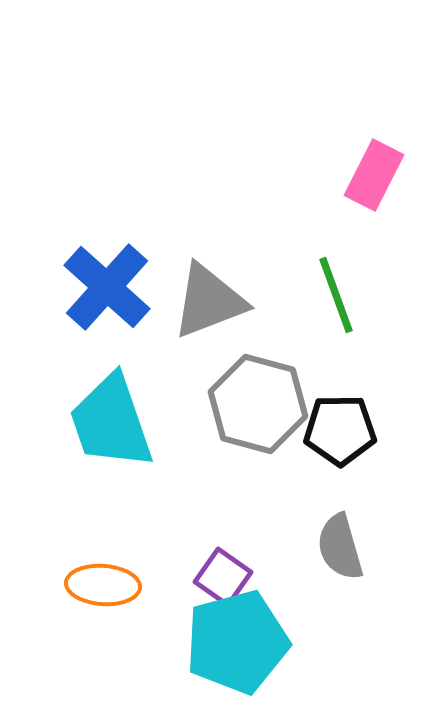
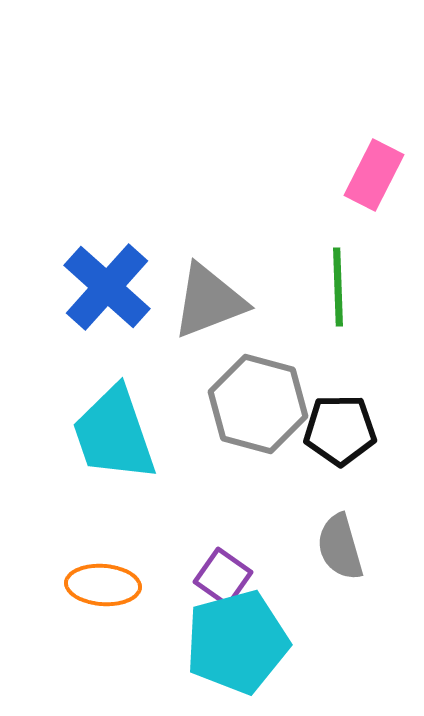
green line: moved 2 px right, 8 px up; rotated 18 degrees clockwise
cyan trapezoid: moved 3 px right, 12 px down
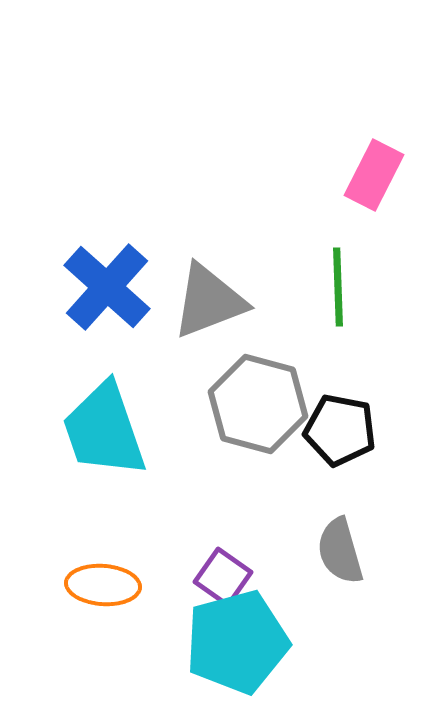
black pentagon: rotated 12 degrees clockwise
cyan trapezoid: moved 10 px left, 4 px up
gray semicircle: moved 4 px down
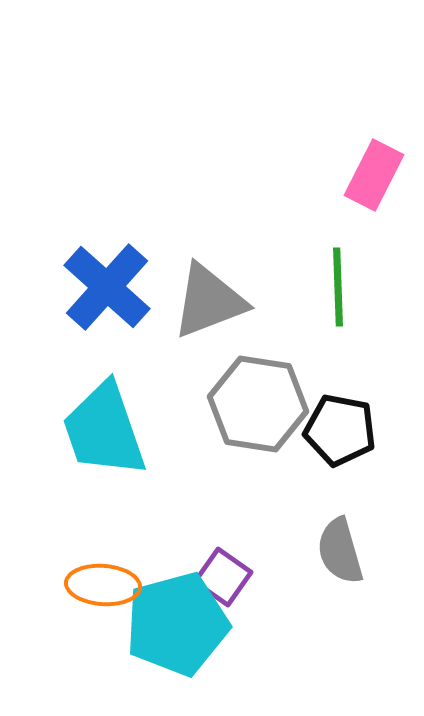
gray hexagon: rotated 6 degrees counterclockwise
cyan pentagon: moved 60 px left, 18 px up
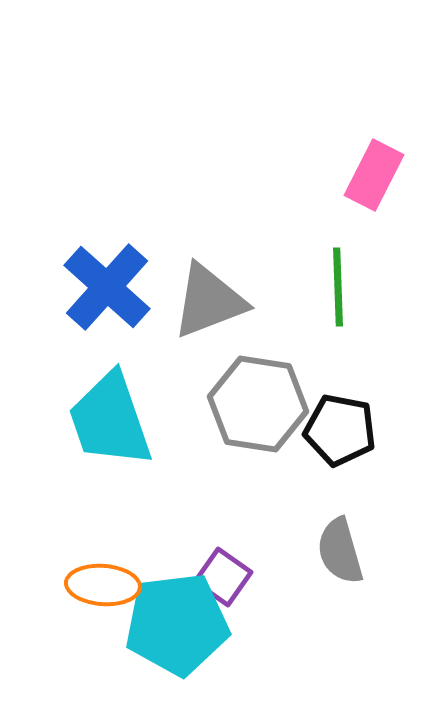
cyan trapezoid: moved 6 px right, 10 px up
cyan pentagon: rotated 8 degrees clockwise
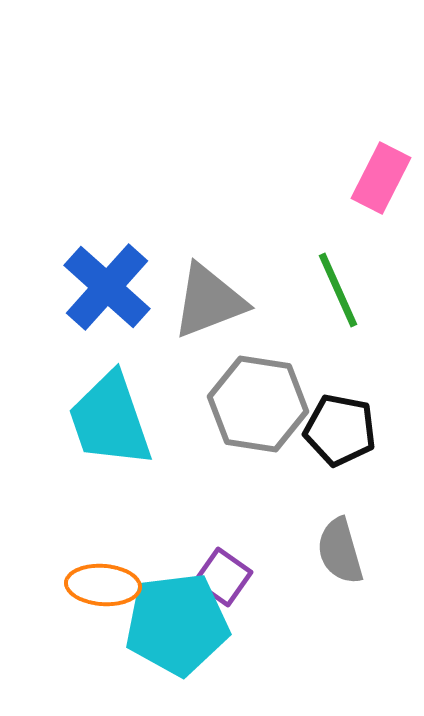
pink rectangle: moved 7 px right, 3 px down
green line: moved 3 px down; rotated 22 degrees counterclockwise
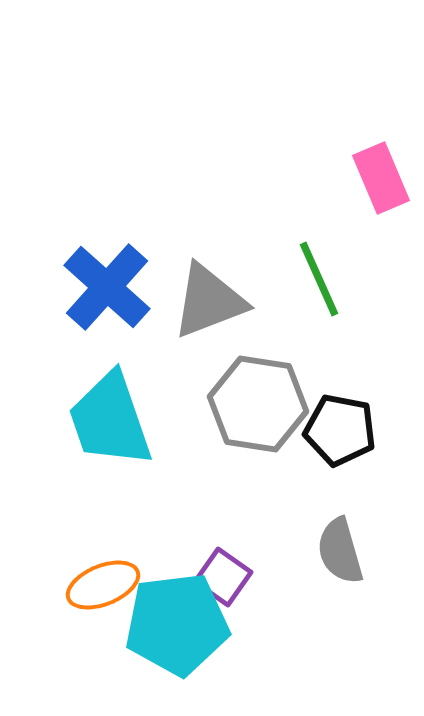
pink rectangle: rotated 50 degrees counterclockwise
green line: moved 19 px left, 11 px up
orange ellipse: rotated 26 degrees counterclockwise
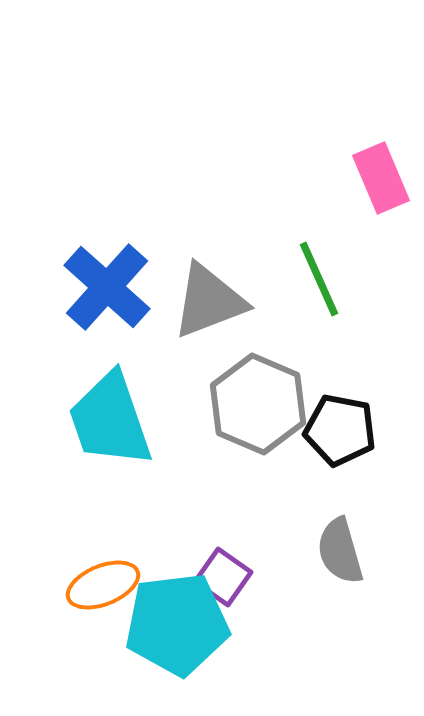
gray hexagon: rotated 14 degrees clockwise
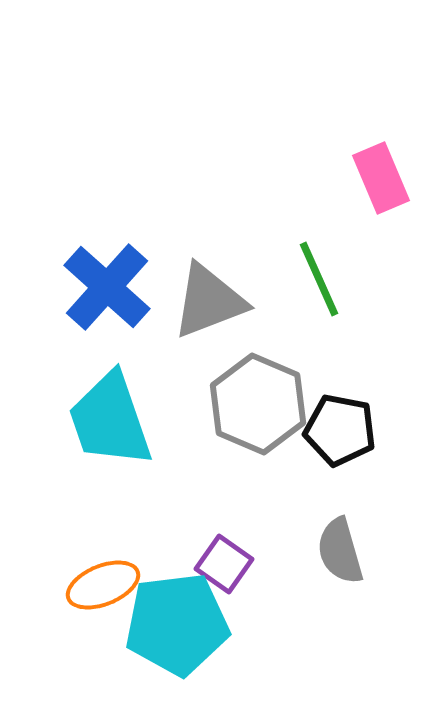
purple square: moved 1 px right, 13 px up
